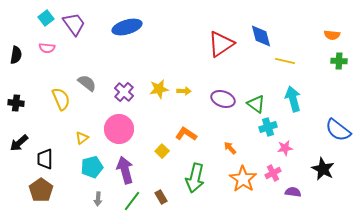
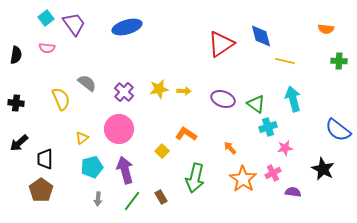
orange semicircle: moved 6 px left, 6 px up
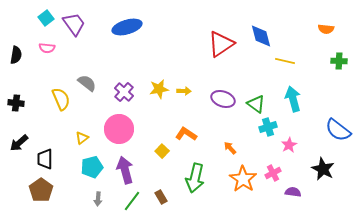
pink star: moved 4 px right, 3 px up; rotated 21 degrees counterclockwise
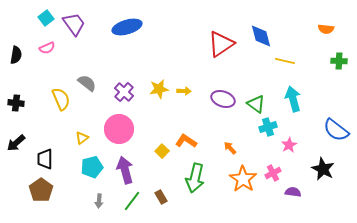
pink semicircle: rotated 28 degrees counterclockwise
blue semicircle: moved 2 px left
orange L-shape: moved 7 px down
black arrow: moved 3 px left
gray arrow: moved 1 px right, 2 px down
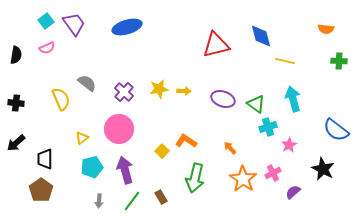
cyan square: moved 3 px down
red triangle: moved 5 px left, 1 px down; rotated 20 degrees clockwise
purple semicircle: rotated 49 degrees counterclockwise
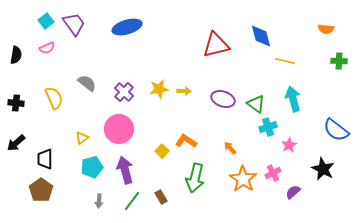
yellow semicircle: moved 7 px left, 1 px up
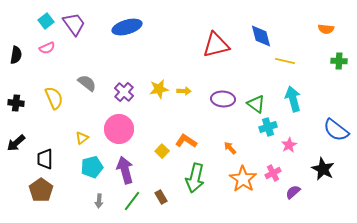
purple ellipse: rotated 15 degrees counterclockwise
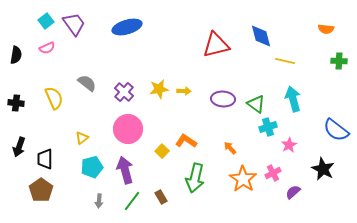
pink circle: moved 9 px right
black arrow: moved 3 px right, 4 px down; rotated 30 degrees counterclockwise
